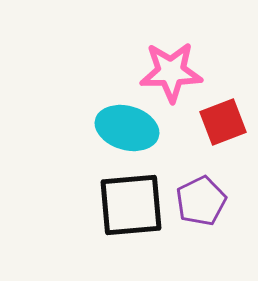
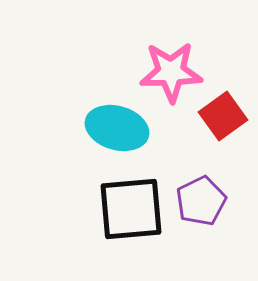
red square: moved 6 px up; rotated 15 degrees counterclockwise
cyan ellipse: moved 10 px left
black square: moved 4 px down
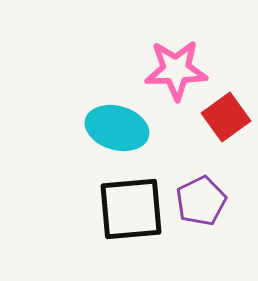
pink star: moved 5 px right, 2 px up
red square: moved 3 px right, 1 px down
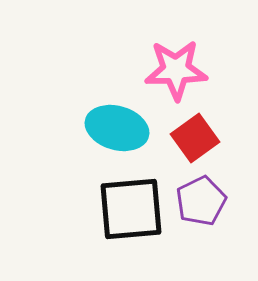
red square: moved 31 px left, 21 px down
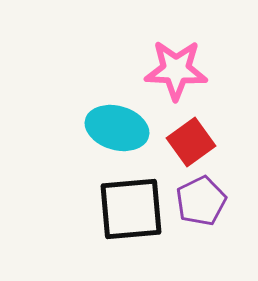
pink star: rotated 4 degrees clockwise
red square: moved 4 px left, 4 px down
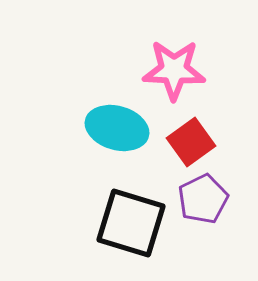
pink star: moved 2 px left
purple pentagon: moved 2 px right, 2 px up
black square: moved 14 px down; rotated 22 degrees clockwise
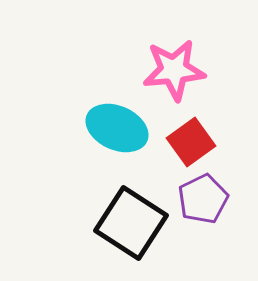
pink star: rotated 8 degrees counterclockwise
cyan ellipse: rotated 8 degrees clockwise
black square: rotated 16 degrees clockwise
